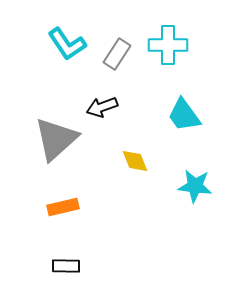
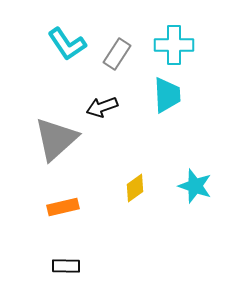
cyan cross: moved 6 px right
cyan trapezoid: moved 17 px left, 20 px up; rotated 147 degrees counterclockwise
yellow diamond: moved 27 px down; rotated 76 degrees clockwise
cyan star: rotated 12 degrees clockwise
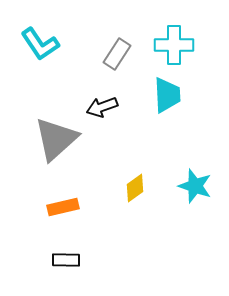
cyan L-shape: moved 27 px left
black rectangle: moved 6 px up
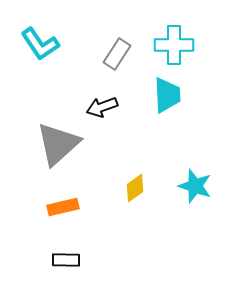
gray triangle: moved 2 px right, 5 px down
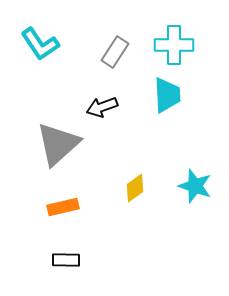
gray rectangle: moved 2 px left, 2 px up
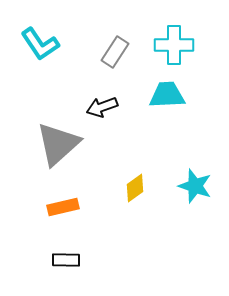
cyan trapezoid: rotated 90 degrees counterclockwise
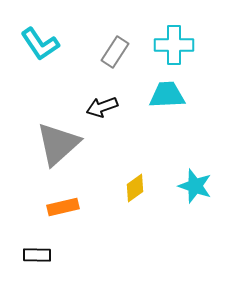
black rectangle: moved 29 px left, 5 px up
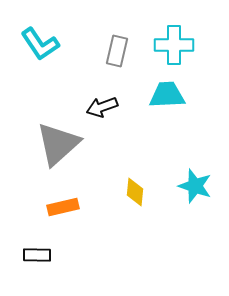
gray rectangle: moved 2 px right, 1 px up; rotated 20 degrees counterclockwise
yellow diamond: moved 4 px down; rotated 48 degrees counterclockwise
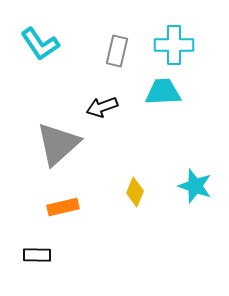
cyan trapezoid: moved 4 px left, 3 px up
yellow diamond: rotated 16 degrees clockwise
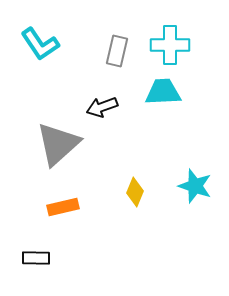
cyan cross: moved 4 px left
black rectangle: moved 1 px left, 3 px down
